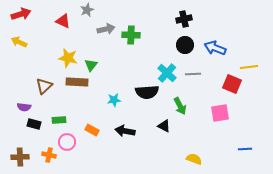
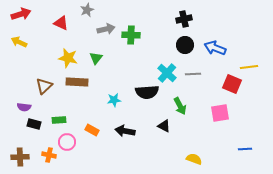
red triangle: moved 2 px left, 2 px down
green triangle: moved 5 px right, 7 px up
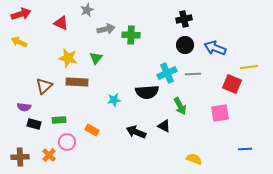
cyan cross: rotated 24 degrees clockwise
black arrow: moved 11 px right, 1 px down; rotated 12 degrees clockwise
orange cross: rotated 32 degrees clockwise
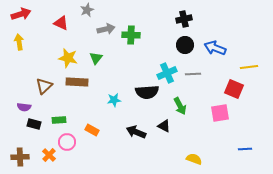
yellow arrow: rotated 56 degrees clockwise
red square: moved 2 px right, 5 px down
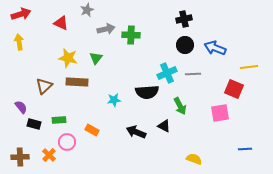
purple semicircle: moved 3 px left; rotated 136 degrees counterclockwise
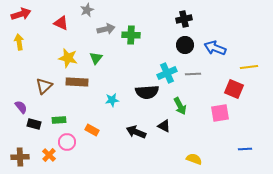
cyan star: moved 2 px left
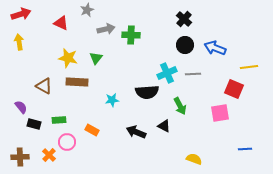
black cross: rotated 35 degrees counterclockwise
brown triangle: rotated 48 degrees counterclockwise
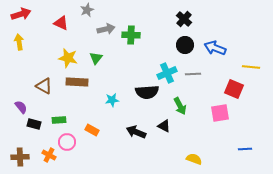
yellow line: moved 2 px right; rotated 12 degrees clockwise
orange cross: rotated 16 degrees counterclockwise
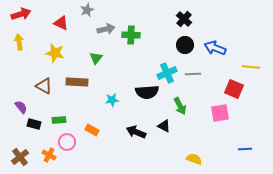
yellow star: moved 13 px left, 5 px up
brown cross: rotated 36 degrees counterclockwise
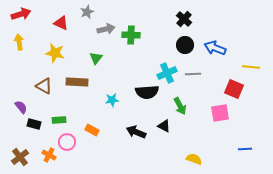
gray star: moved 2 px down
